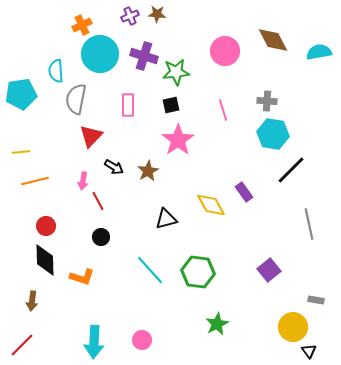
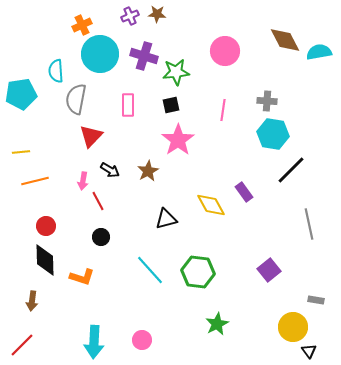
brown diamond at (273, 40): moved 12 px right
pink line at (223, 110): rotated 25 degrees clockwise
black arrow at (114, 167): moved 4 px left, 3 px down
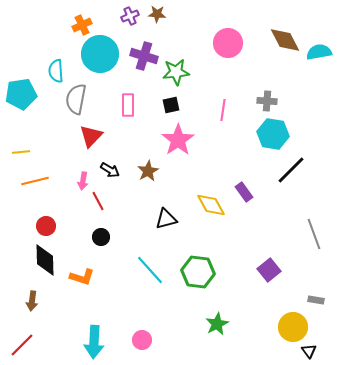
pink circle at (225, 51): moved 3 px right, 8 px up
gray line at (309, 224): moved 5 px right, 10 px down; rotated 8 degrees counterclockwise
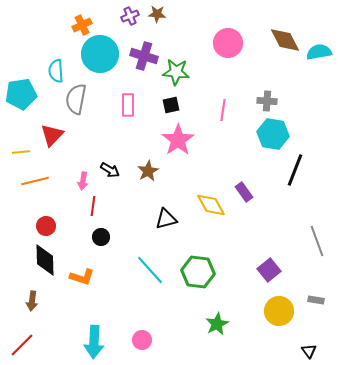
green star at (176, 72): rotated 12 degrees clockwise
red triangle at (91, 136): moved 39 px left, 1 px up
black line at (291, 170): moved 4 px right; rotated 24 degrees counterclockwise
red line at (98, 201): moved 5 px left, 5 px down; rotated 36 degrees clockwise
gray line at (314, 234): moved 3 px right, 7 px down
yellow circle at (293, 327): moved 14 px left, 16 px up
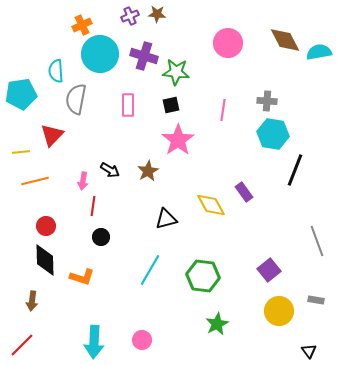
cyan line at (150, 270): rotated 72 degrees clockwise
green hexagon at (198, 272): moved 5 px right, 4 px down
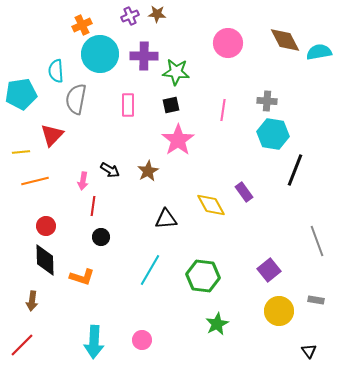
purple cross at (144, 56): rotated 16 degrees counterclockwise
black triangle at (166, 219): rotated 10 degrees clockwise
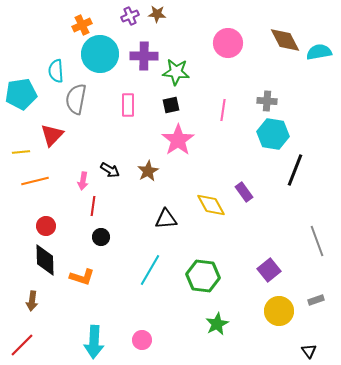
gray rectangle at (316, 300): rotated 28 degrees counterclockwise
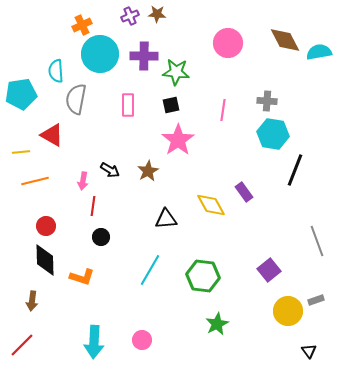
red triangle at (52, 135): rotated 45 degrees counterclockwise
yellow circle at (279, 311): moved 9 px right
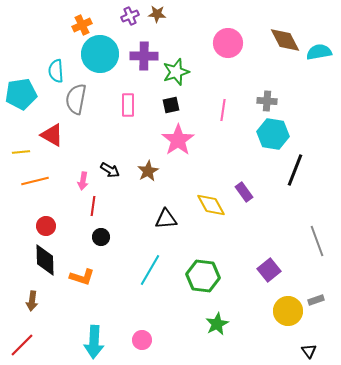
green star at (176, 72): rotated 24 degrees counterclockwise
